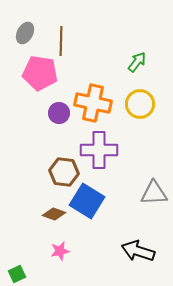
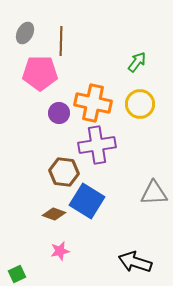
pink pentagon: rotated 8 degrees counterclockwise
purple cross: moved 2 px left, 5 px up; rotated 9 degrees counterclockwise
black arrow: moved 3 px left, 11 px down
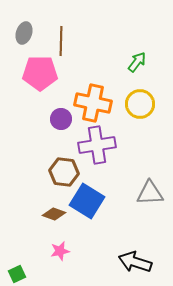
gray ellipse: moved 1 px left; rotated 10 degrees counterclockwise
purple circle: moved 2 px right, 6 px down
gray triangle: moved 4 px left
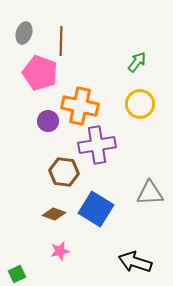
pink pentagon: rotated 20 degrees clockwise
orange cross: moved 13 px left, 3 px down
purple circle: moved 13 px left, 2 px down
blue square: moved 9 px right, 8 px down
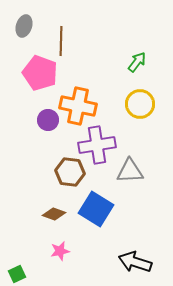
gray ellipse: moved 7 px up
orange cross: moved 2 px left
purple circle: moved 1 px up
brown hexagon: moved 6 px right
gray triangle: moved 20 px left, 22 px up
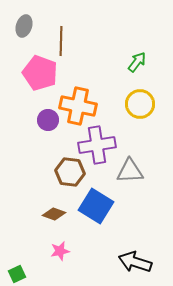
blue square: moved 3 px up
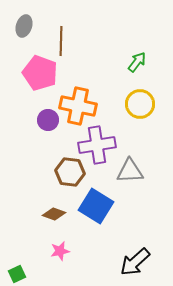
black arrow: rotated 60 degrees counterclockwise
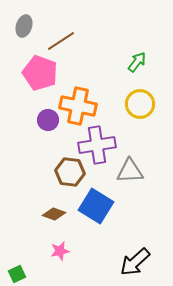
brown line: rotated 56 degrees clockwise
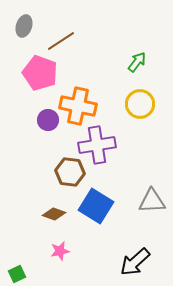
gray triangle: moved 22 px right, 30 px down
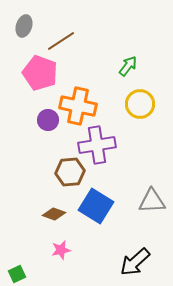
green arrow: moved 9 px left, 4 px down
brown hexagon: rotated 12 degrees counterclockwise
pink star: moved 1 px right, 1 px up
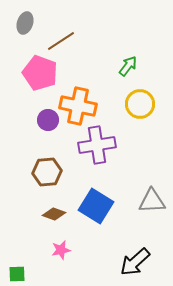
gray ellipse: moved 1 px right, 3 px up
brown hexagon: moved 23 px left
green square: rotated 24 degrees clockwise
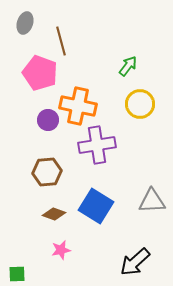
brown line: rotated 72 degrees counterclockwise
